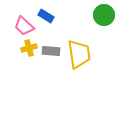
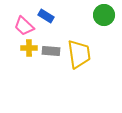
yellow cross: rotated 14 degrees clockwise
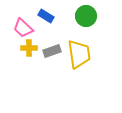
green circle: moved 18 px left, 1 px down
pink trapezoid: moved 1 px left, 2 px down
gray rectangle: moved 1 px right; rotated 24 degrees counterclockwise
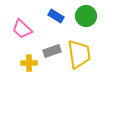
blue rectangle: moved 10 px right
pink trapezoid: moved 1 px left, 1 px down
yellow cross: moved 15 px down
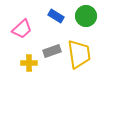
pink trapezoid: rotated 85 degrees counterclockwise
